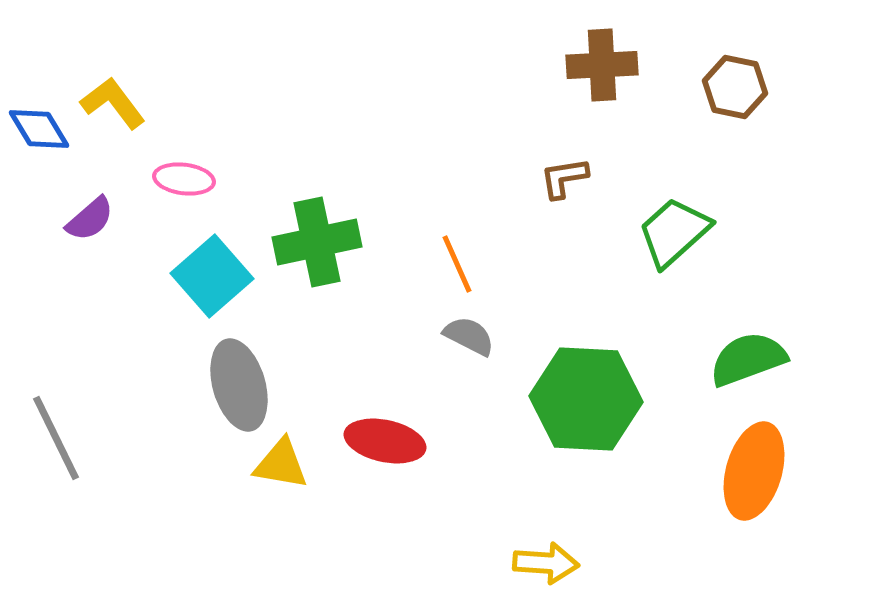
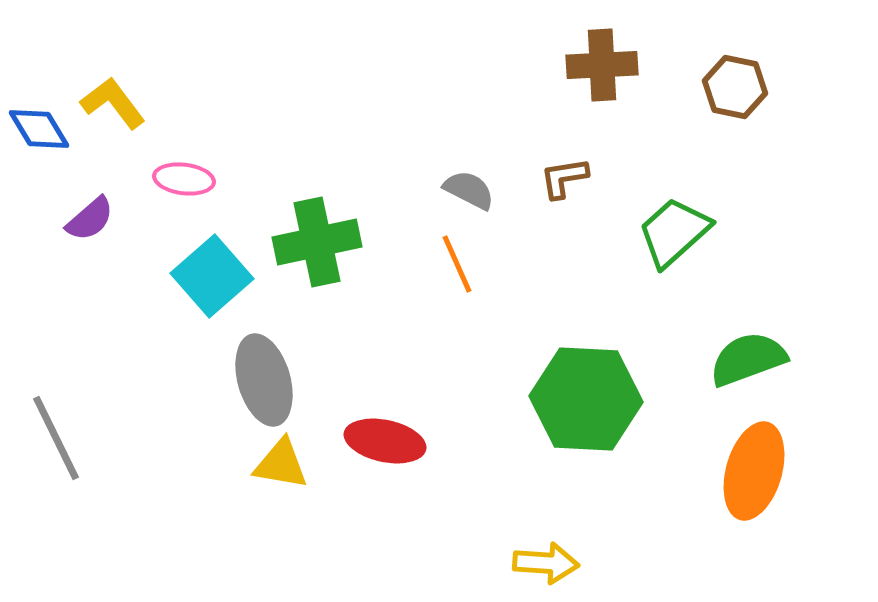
gray semicircle: moved 146 px up
gray ellipse: moved 25 px right, 5 px up
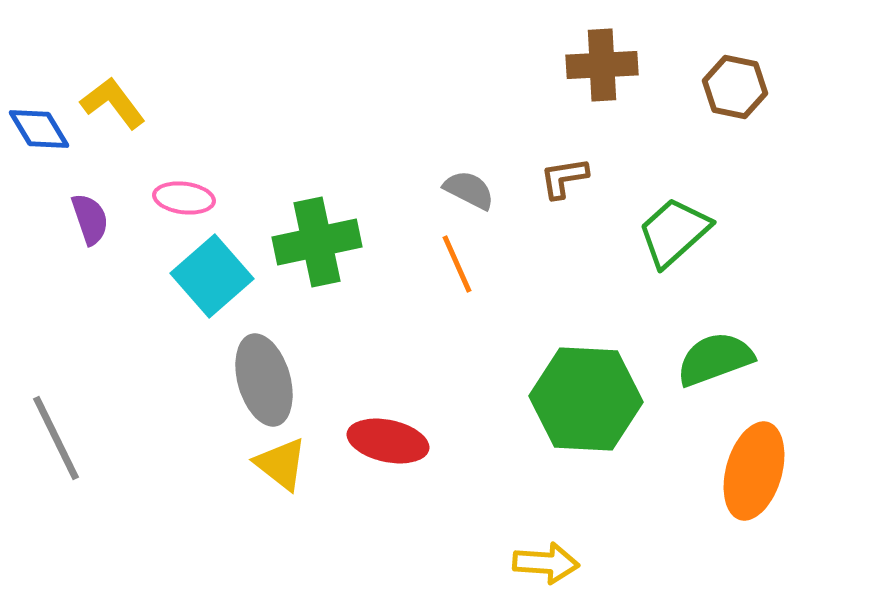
pink ellipse: moved 19 px down
purple semicircle: rotated 68 degrees counterclockwise
green semicircle: moved 33 px left
red ellipse: moved 3 px right
yellow triangle: rotated 28 degrees clockwise
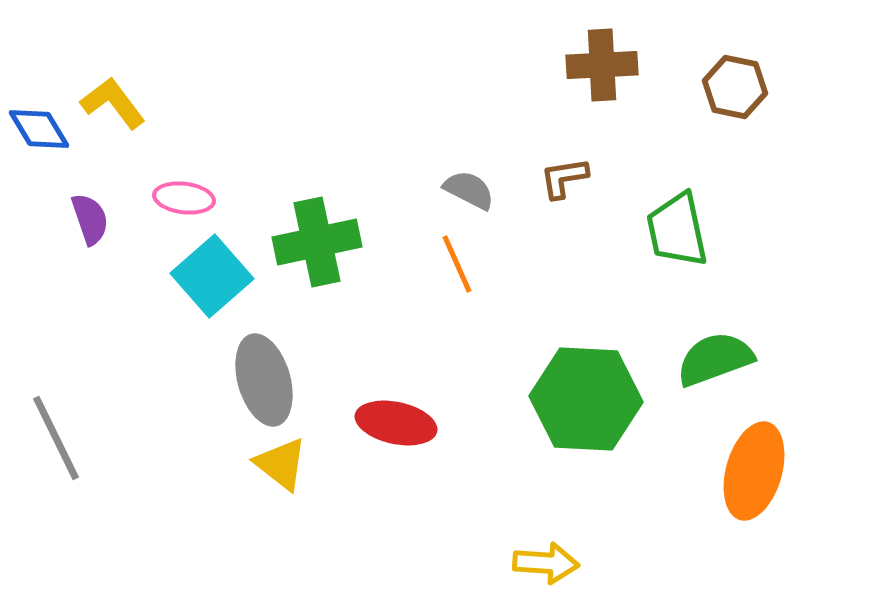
green trapezoid: moved 3 px right, 2 px up; rotated 60 degrees counterclockwise
red ellipse: moved 8 px right, 18 px up
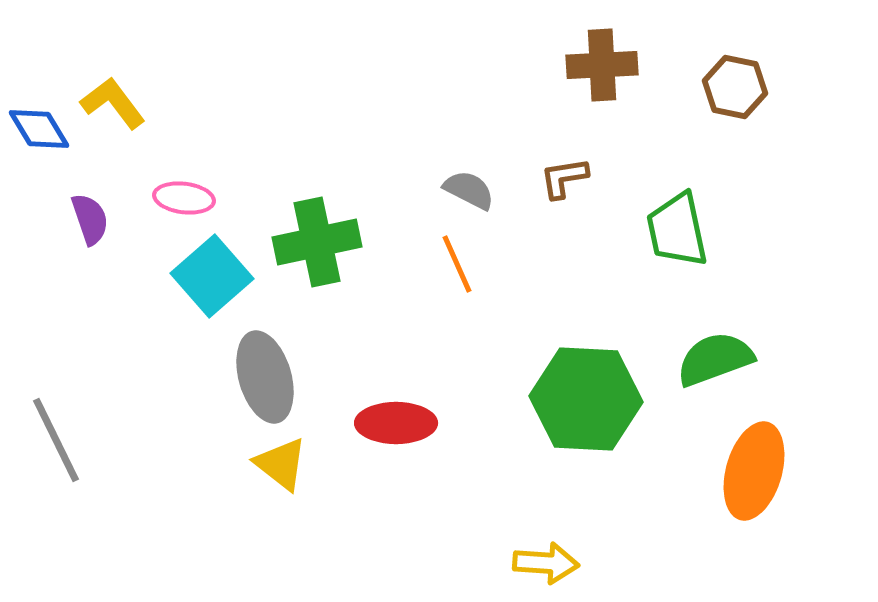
gray ellipse: moved 1 px right, 3 px up
red ellipse: rotated 12 degrees counterclockwise
gray line: moved 2 px down
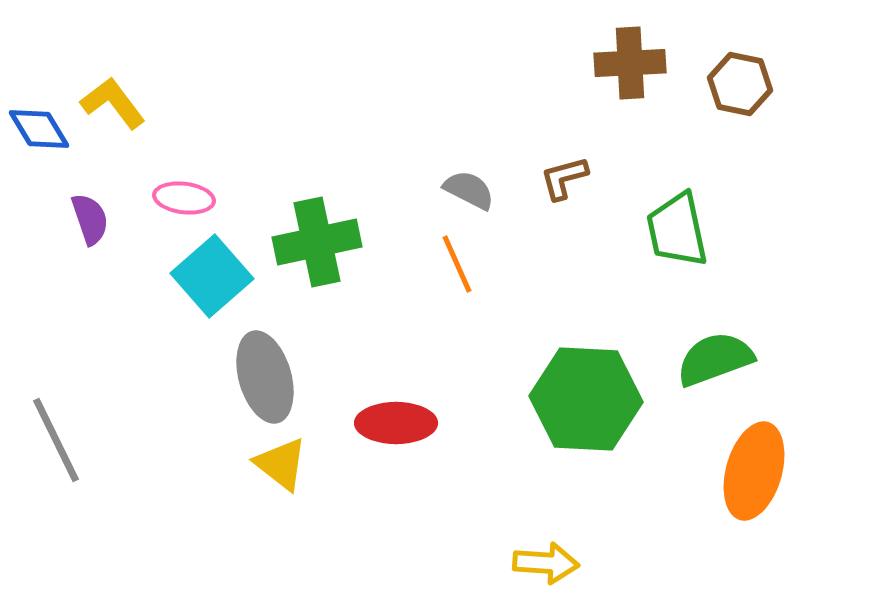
brown cross: moved 28 px right, 2 px up
brown hexagon: moved 5 px right, 3 px up
brown L-shape: rotated 6 degrees counterclockwise
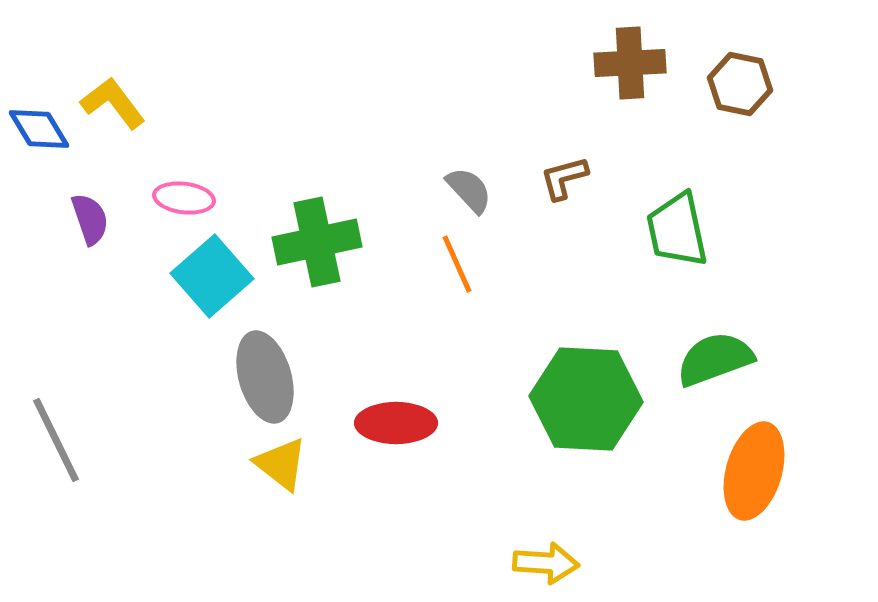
gray semicircle: rotated 20 degrees clockwise
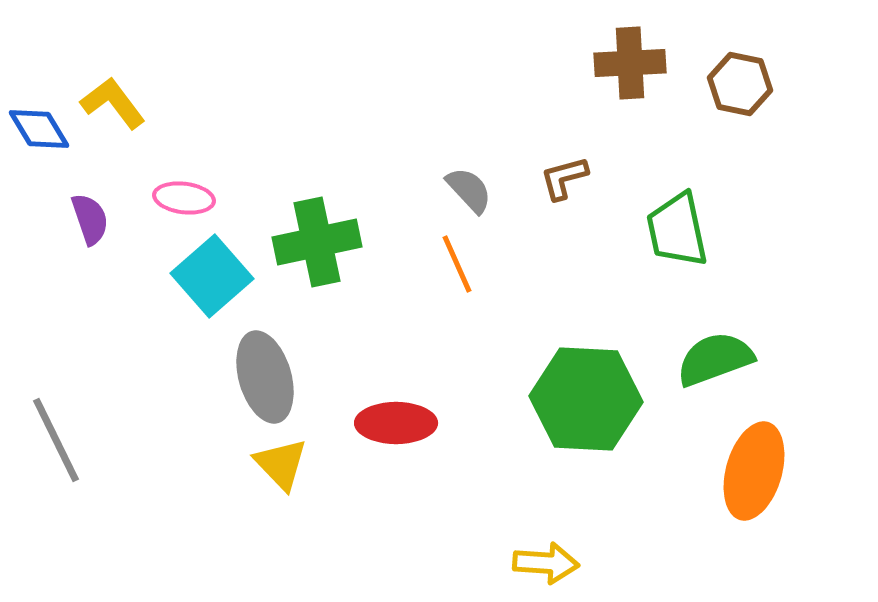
yellow triangle: rotated 8 degrees clockwise
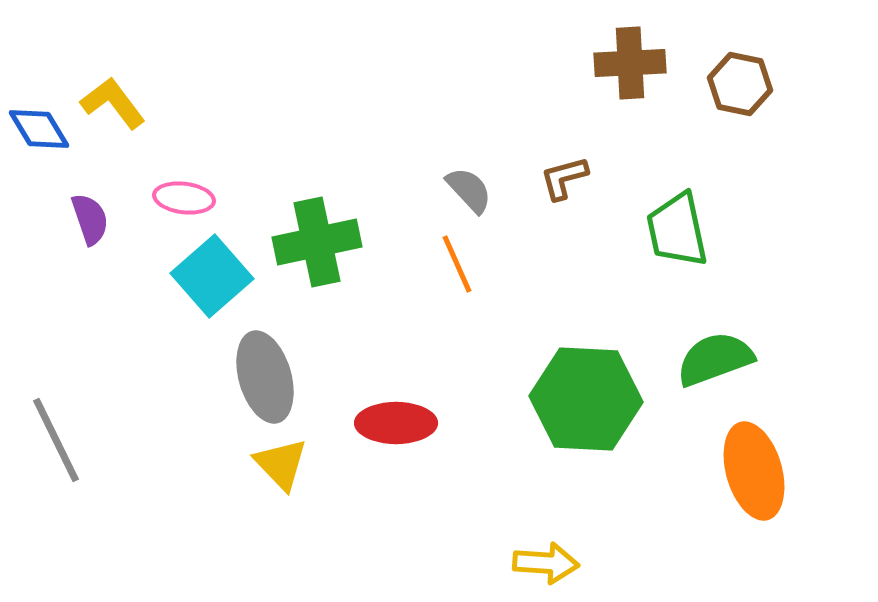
orange ellipse: rotated 32 degrees counterclockwise
